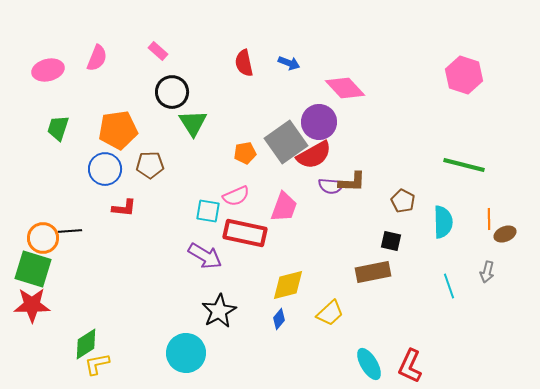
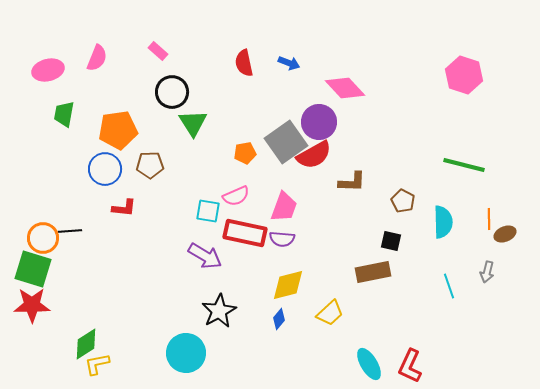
green trapezoid at (58, 128): moved 6 px right, 14 px up; rotated 8 degrees counterclockwise
purple semicircle at (331, 186): moved 49 px left, 53 px down
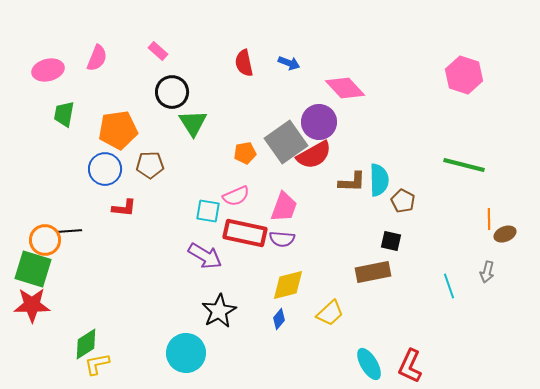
cyan semicircle at (443, 222): moved 64 px left, 42 px up
orange circle at (43, 238): moved 2 px right, 2 px down
